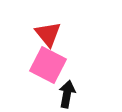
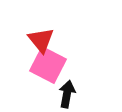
red triangle: moved 7 px left, 6 px down
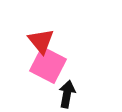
red triangle: moved 1 px down
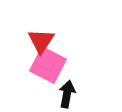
red triangle: rotated 12 degrees clockwise
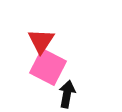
pink square: moved 2 px down
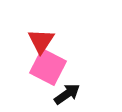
black arrow: rotated 44 degrees clockwise
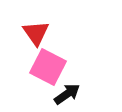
red triangle: moved 5 px left, 8 px up; rotated 8 degrees counterclockwise
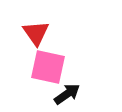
pink square: rotated 15 degrees counterclockwise
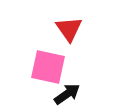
red triangle: moved 33 px right, 4 px up
